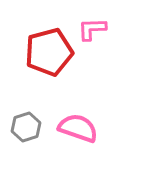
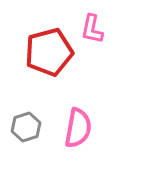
pink L-shape: rotated 76 degrees counterclockwise
pink semicircle: rotated 81 degrees clockwise
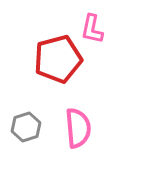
red pentagon: moved 9 px right, 7 px down
pink semicircle: rotated 15 degrees counterclockwise
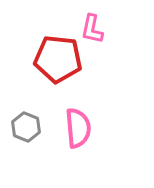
red pentagon: rotated 21 degrees clockwise
gray hexagon: rotated 20 degrees counterclockwise
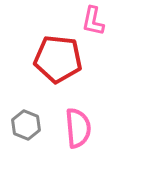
pink L-shape: moved 1 px right, 8 px up
gray hexagon: moved 2 px up
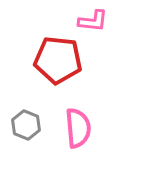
pink L-shape: rotated 96 degrees counterclockwise
red pentagon: moved 1 px down
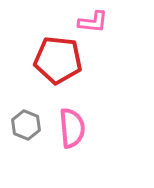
pink L-shape: moved 1 px down
pink semicircle: moved 6 px left
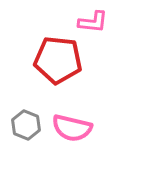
pink semicircle: rotated 108 degrees clockwise
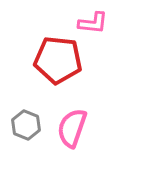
pink L-shape: moved 1 px down
pink semicircle: rotated 96 degrees clockwise
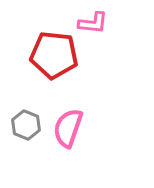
red pentagon: moved 4 px left, 5 px up
pink semicircle: moved 4 px left
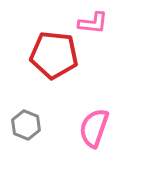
pink semicircle: moved 26 px right
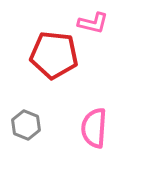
pink L-shape: rotated 8 degrees clockwise
pink semicircle: rotated 15 degrees counterclockwise
